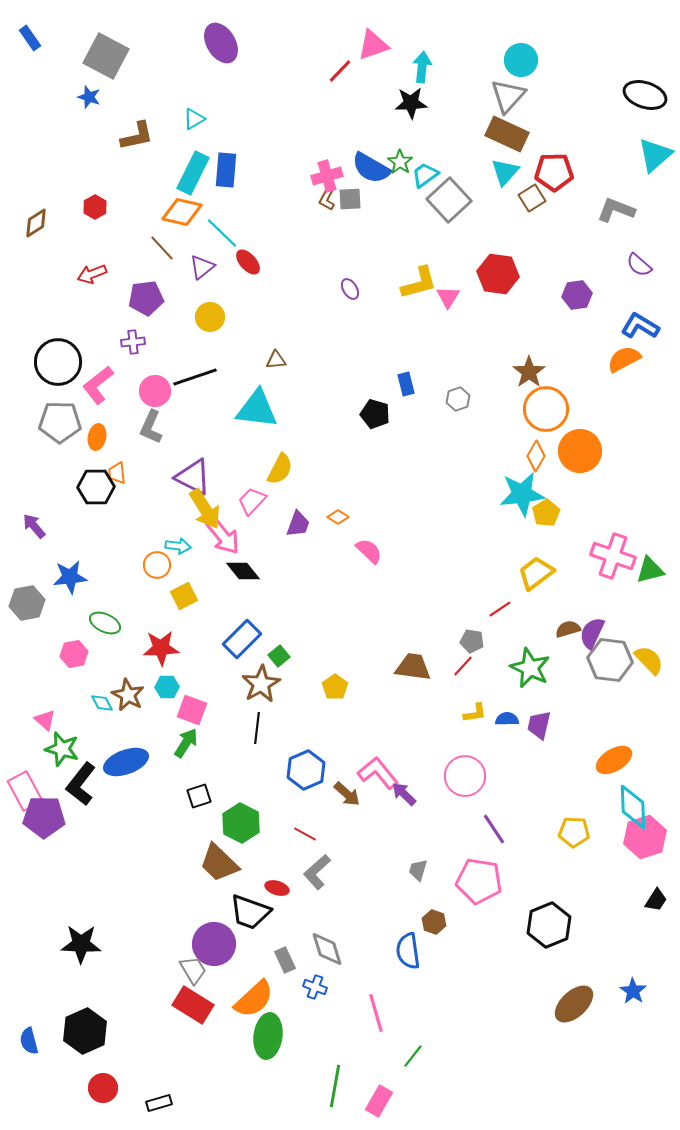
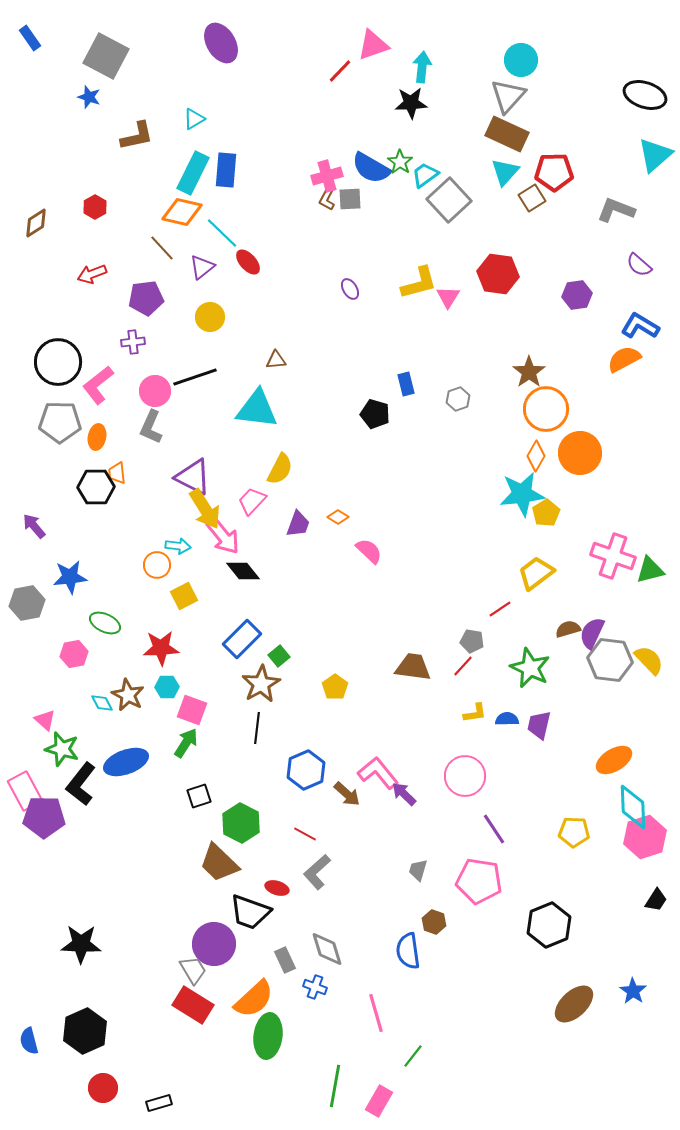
orange circle at (580, 451): moved 2 px down
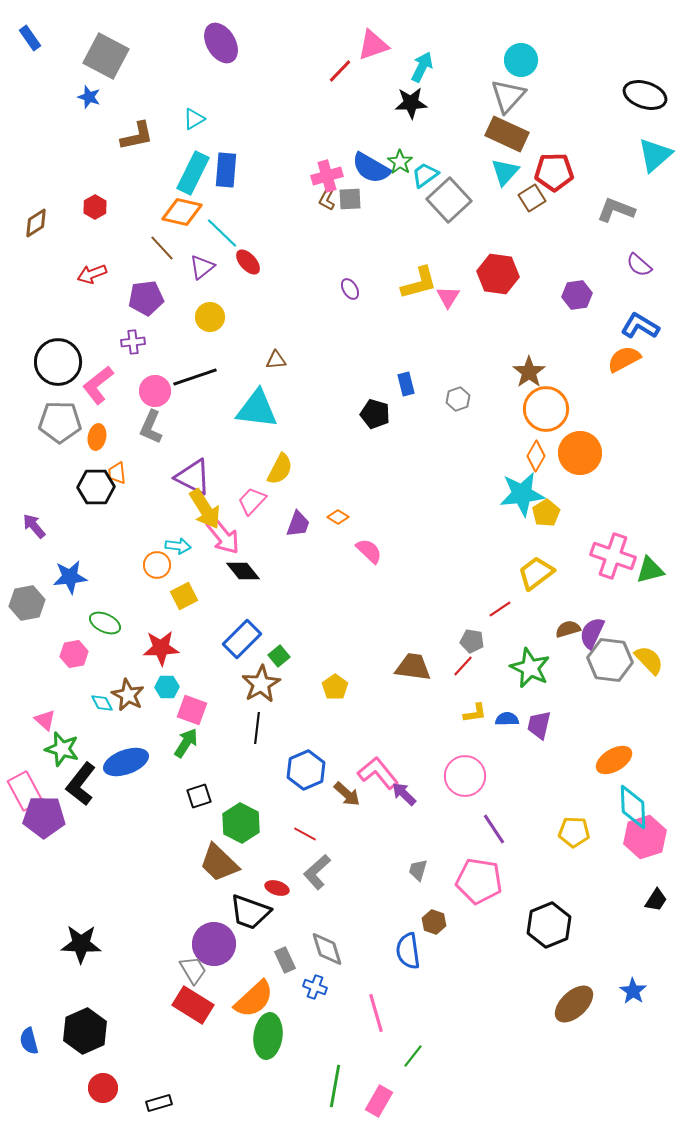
cyan arrow at (422, 67): rotated 20 degrees clockwise
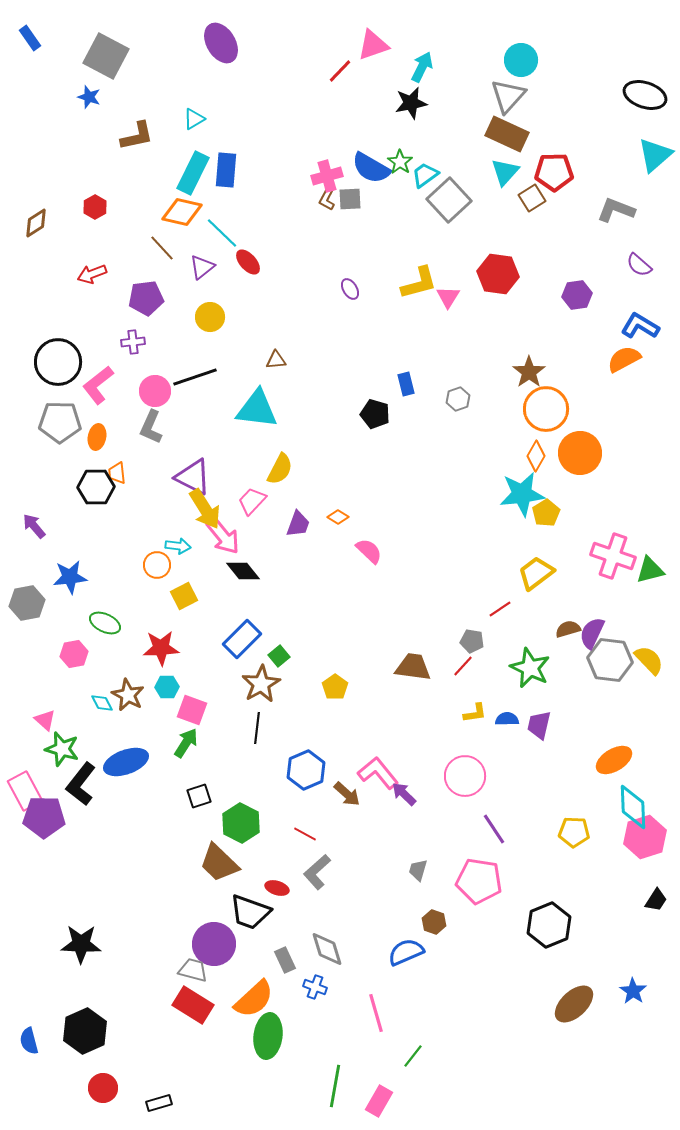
black star at (411, 103): rotated 8 degrees counterclockwise
blue semicircle at (408, 951): moved 2 px left, 1 px down; rotated 75 degrees clockwise
gray trapezoid at (193, 970): rotated 44 degrees counterclockwise
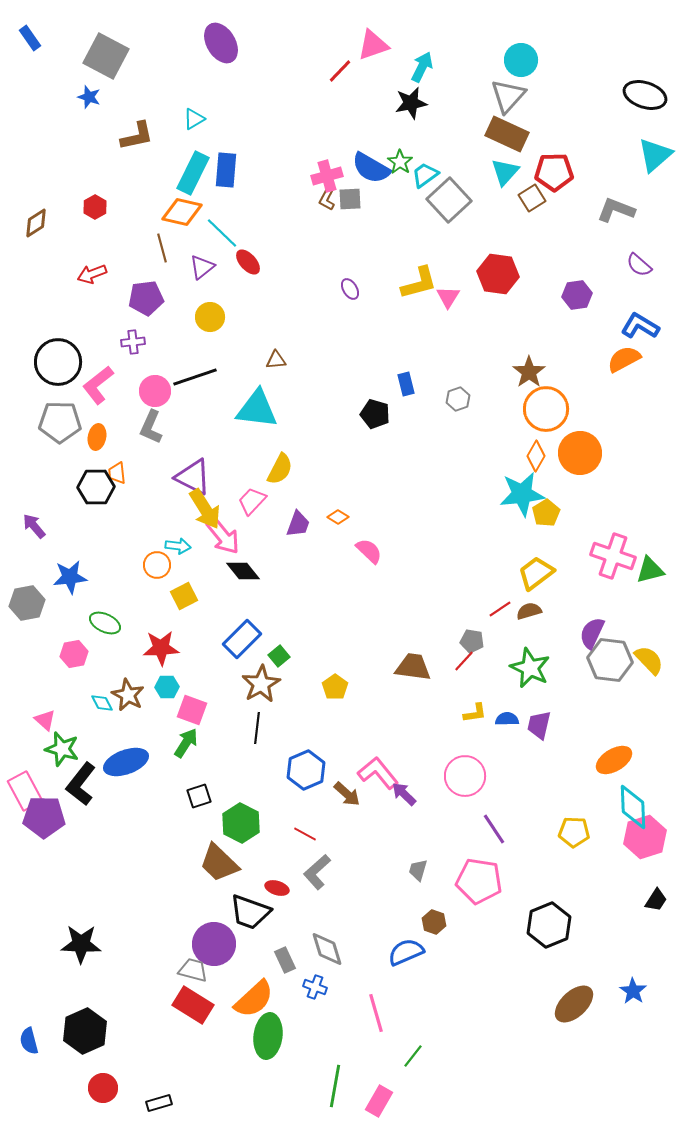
brown line at (162, 248): rotated 28 degrees clockwise
brown semicircle at (568, 629): moved 39 px left, 18 px up
red line at (463, 666): moved 1 px right, 5 px up
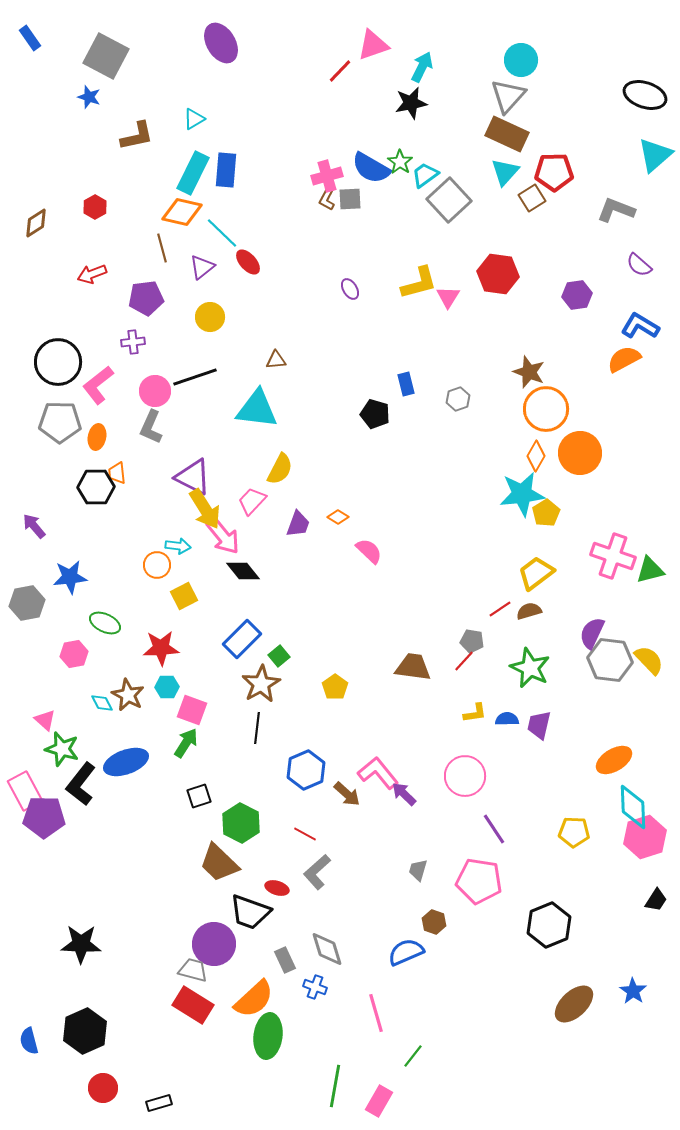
brown star at (529, 372): rotated 16 degrees counterclockwise
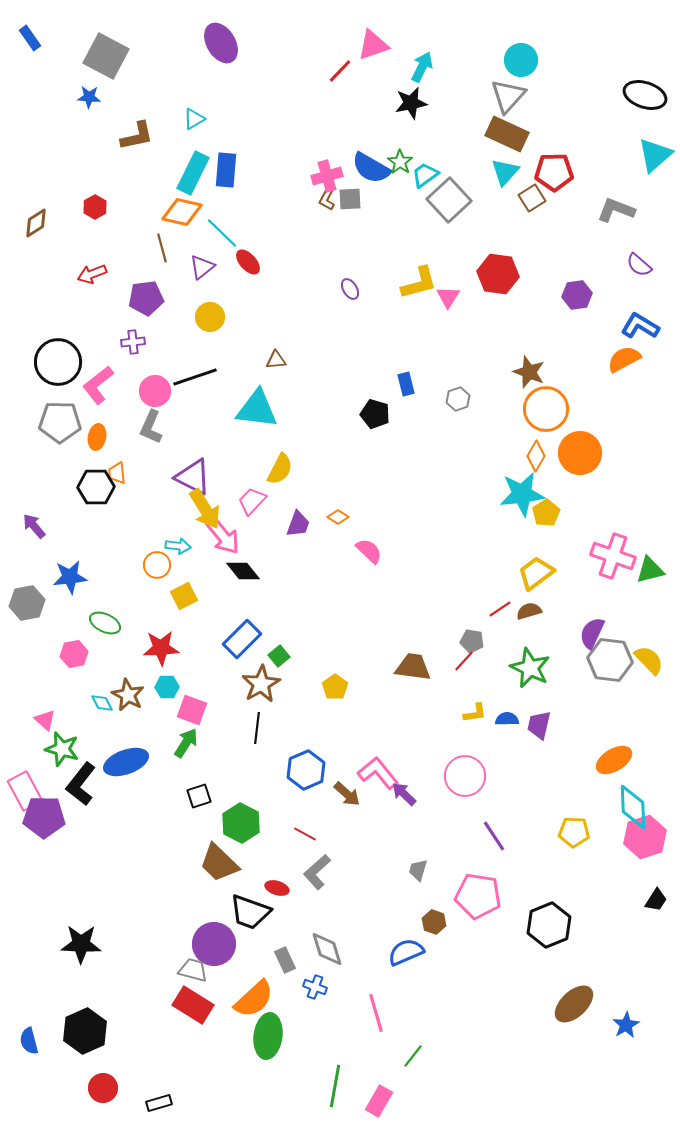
blue star at (89, 97): rotated 15 degrees counterclockwise
purple line at (494, 829): moved 7 px down
pink pentagon at (479, 881): moved 1 px left, 15 px down
blue star at (633, 991): moved 7 px left, 34 px down; rotated 8 degrees clockwise
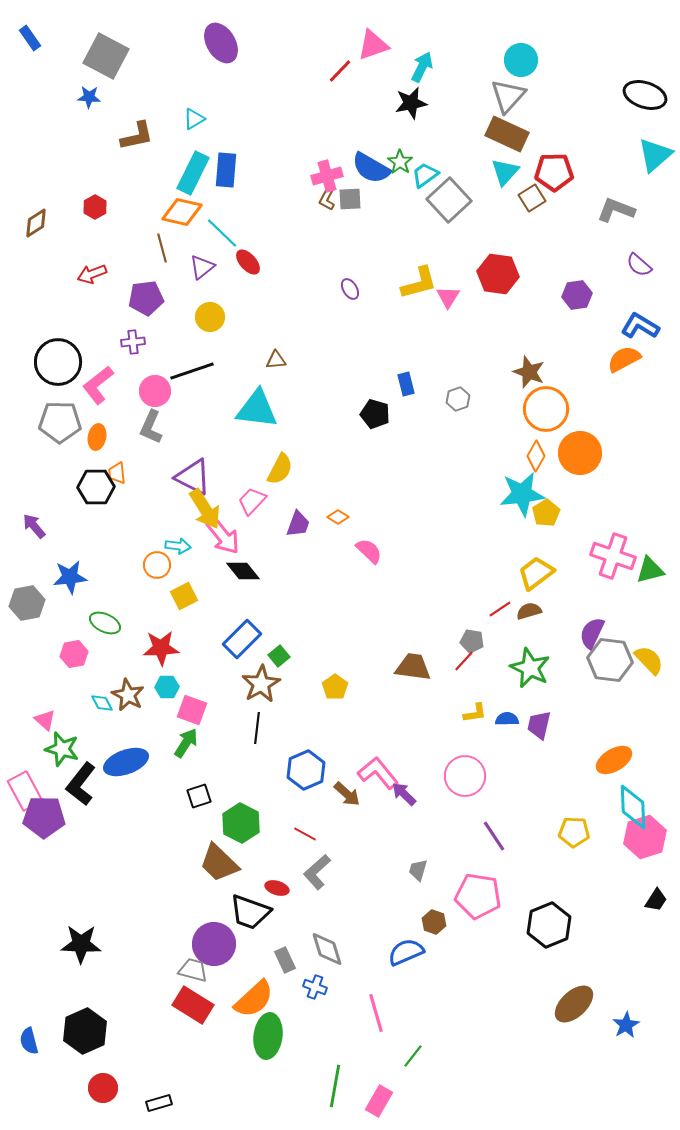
black line at (195, 377): moved 3 px left, 6 px up
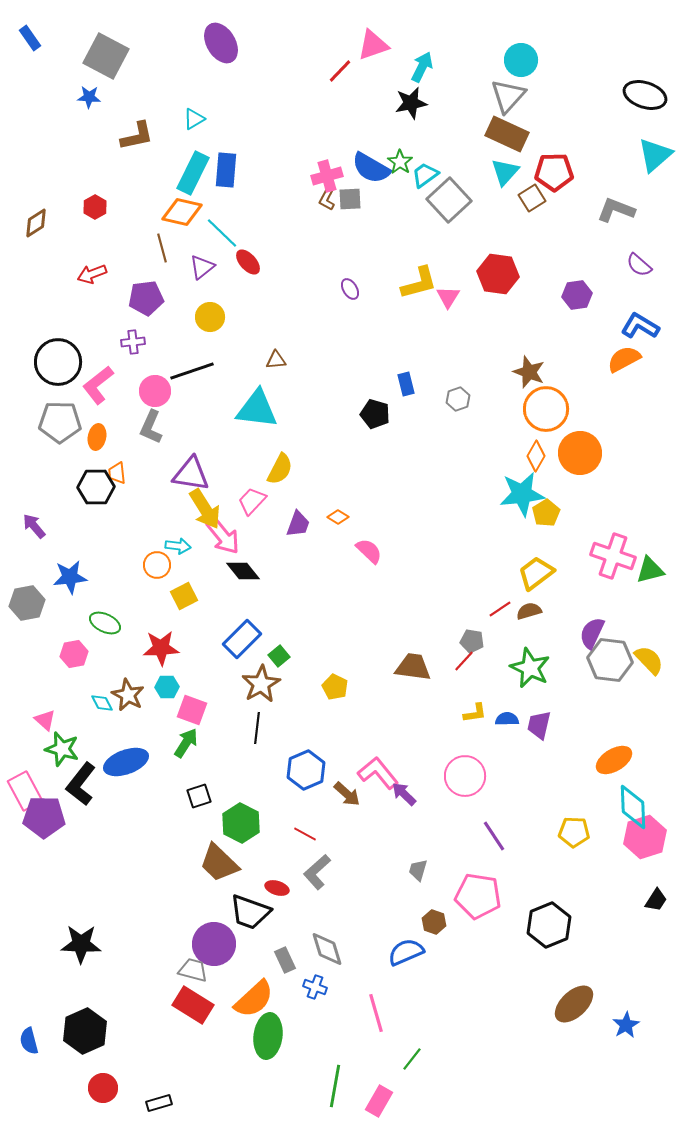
purple triangle at (193, 477): moved 2 px left, 3 px up; rotated 18 degrees counterclockwise
yellow pentagon at (335, 687): rotated 10 degrees counterclockwise
green line at (413, 1056): moved 1 px left, 3 px down
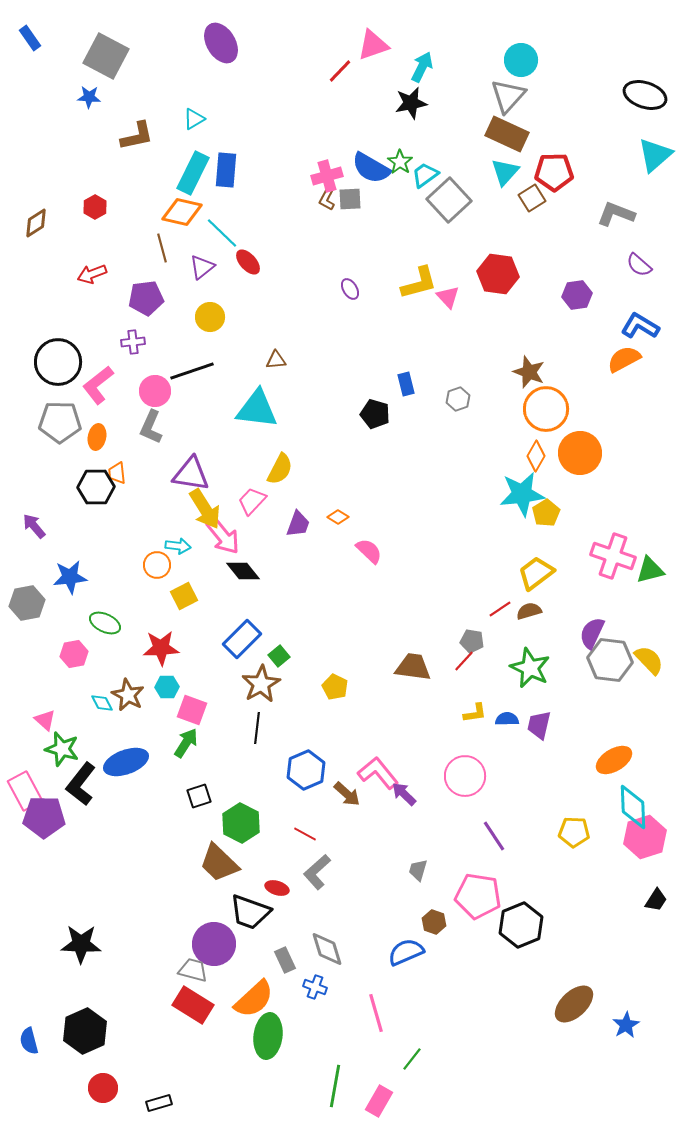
gray L-shape at (616, 210): moved 4 px down
pink triangle at (448, 297): rotated 15 degrees counterclockwise
black hexagon at (549, 925): moved 28 px left
